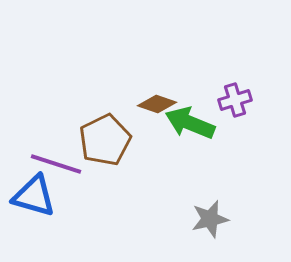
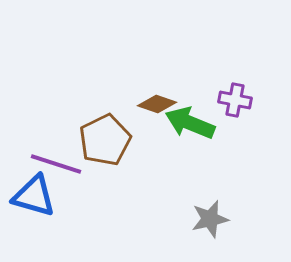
purple cross: rotated 28 degrees clockwise
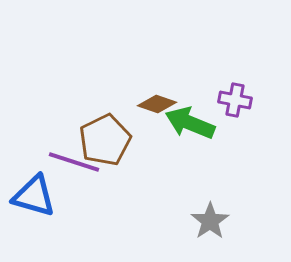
purple line: moved 18 px right, 2 px up
gray star: moved 2 px down; rotated 21 degrees counterclockwise
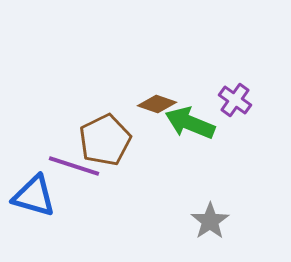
purple cross: rotated 24 degrees clockwise
purple line: moved 4 px down
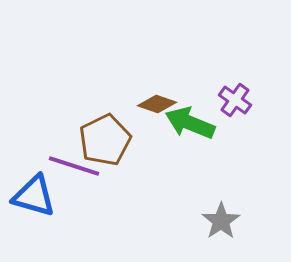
gray star: moved 11 px right
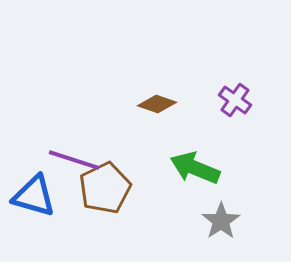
green arrow: moved 5 px right, 45 px down
brown pentagon: moved 48 px down
purple line: moved 6 px up
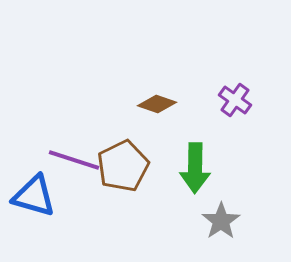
green arrow: rotated 111 degrees counterclockwise
brown pentagon: moved 18 px right, 22 px up
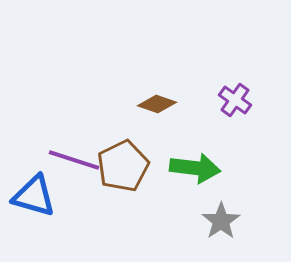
green arrow: rotated 84 degrees counterclockwise
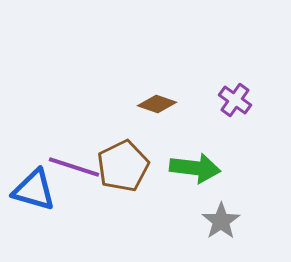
purple line: moved 7 px down
blue triangle: moved 6 px up
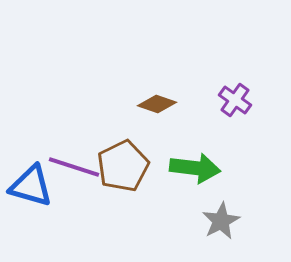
blue triangle: moved 3 px left, 4 px up
gray star: rotated 6 degrees clockwise
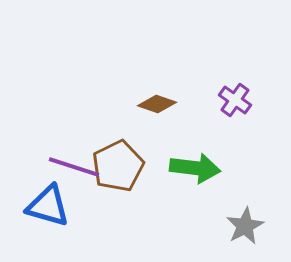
brown pentagon: moved 5 px left
blue triangle: moved 17 px right, 20 px down
gray star: moved 24 px right, 5 px down
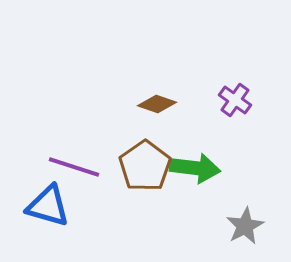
brown pentagon: moved 27 px right; rotated 9 degrees counterclockwise
